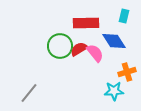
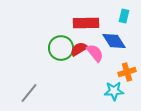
green circle: moved 1 px right, 2 px down
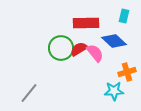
blue diamond: rotated 15 degrees counterclockwise
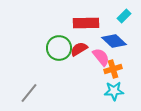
cyan rectangle: rotated 32 degrees clockwise
green circle: moved 2 px left
pink semicircle: moved 6 px right, 4 px down
orange cross: moved 14 px left, 3 px up
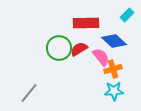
cyan rectangle: moved 3 px right, 1 px up
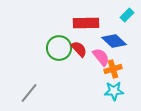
red semicircle: rotated 78 degrees clockwise
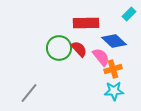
cyan rectangle: moved 2 px right, 1 px up
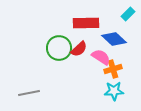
cyan rectangle: moved 1 px left
blue diamond: moved 2 px up
red semicircle: rotated 90 degrees clockwise
pink semicircle: rotated 18 degrees counterclockwise
gray line: rotated 40 degrees clockwise
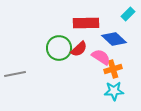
gray line: moved 14 px left, 19 px up
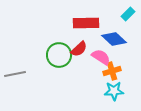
green circle: moved 7 px down
orange cross: moved 1 px left, 2 px down
